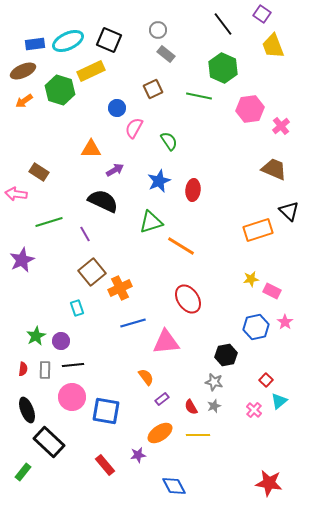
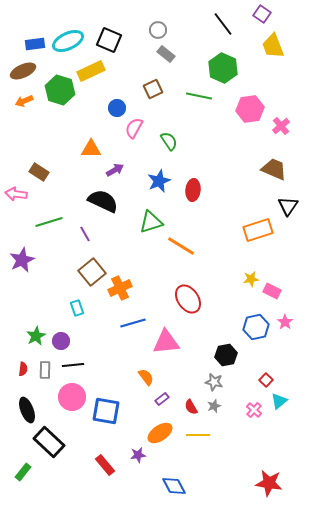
orange arrow at (24, 101): rotated 12 degrees clockwise
black triangle at (289, 211): moved 1 px left, 5 px up; rotated 20 degrees clockwise
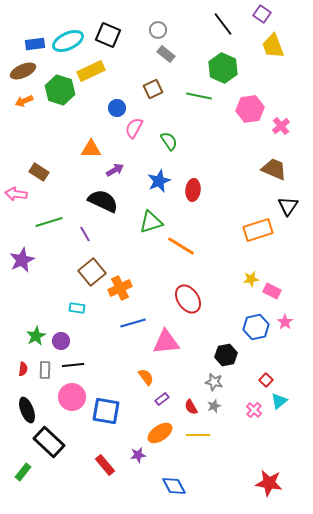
black square at (109, 40): moved 1 px left, 5 px up
cyan rectangle at (77, 308): rotated 63 degrees counterclockwise
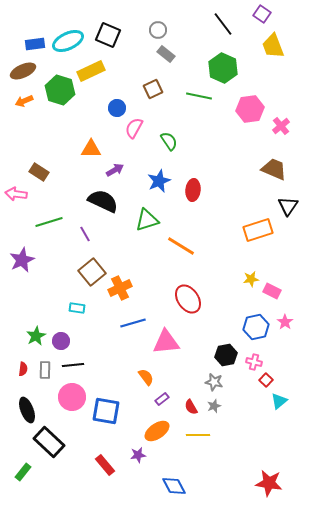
green triangle at (151, 222): moved 4 px left, 2 px up
pink cross at (254, 410): moved 48 px up; rotated 28 degrees counterclockwise
orange ellipse at (160, 433): moved 3 px left, 2 px up
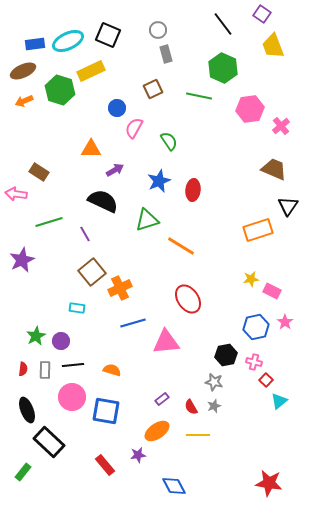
gray rectangle at (166, 54): rotated 36 degrees clockwise
orange semicircle at (146, 377): moved 34 px left, 7 px up; rotated 36 degrees counterclockwise
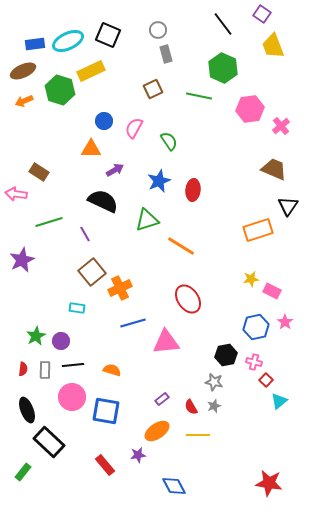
blue circle at (117, 108): moved 13 px left, 13 px down
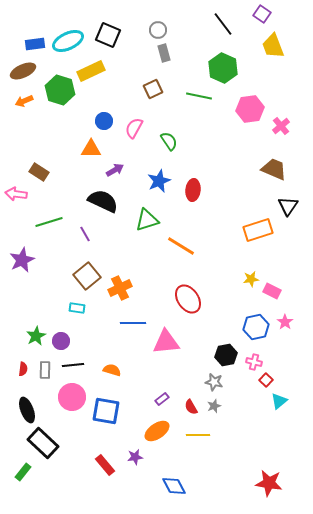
gray rectangle at (166, 54): moved 2 px left, 1 px up
brown square at (92, 272): moved 5 px left, 4 px down
blue line at (133, 323): rotated 15 degrees clockwise
black rectangle at (49, 442): moved 6 px left, 1 px down
purple star at (138, 455): moved 3 px left, 2 px down
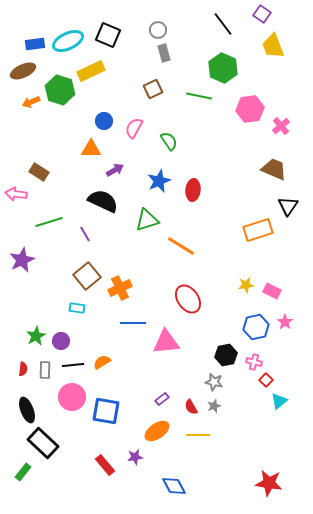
orange arrow at (24, 101): moved 7 px right, 1 px down
yellow star at (251, 279): moved 5 px left, 6 px down
orange semicircle at (112, 370): moved 10 px left, 8 px up; rotated 48 degrees counterclockwise
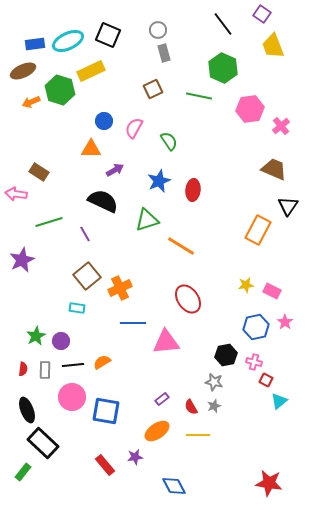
orange rectangle at (258, 230): rotated 44 degrees counterclockwise
red square at (266, 380): rotated 16 degrees counterclockwise
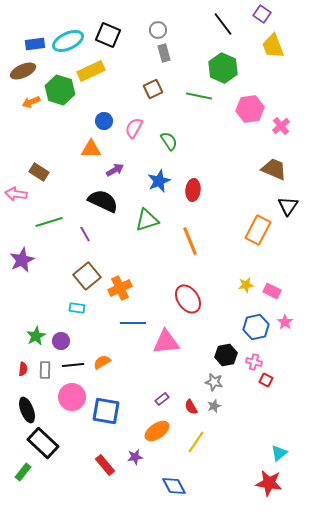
orange line at (181, 246): moved 9 px right, 5 px up; rotated 36 degrees clockwise
cyan triangle at (279, 401): moved 52 px down
yellow line at (198, 435): moved 2 px left, 7 px down; rotated 55 degrees counterclockwise
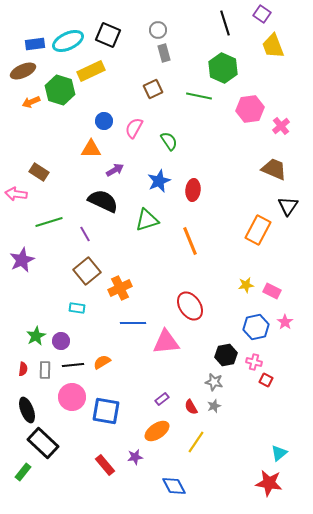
black line at (223, 24): moved 2 px right, 1 px up; rotated 20 degrees clockwise
brown square at (87, 276): moved 5 px up
red ellipse at (188, 299): moved 2 px right, 7 px down
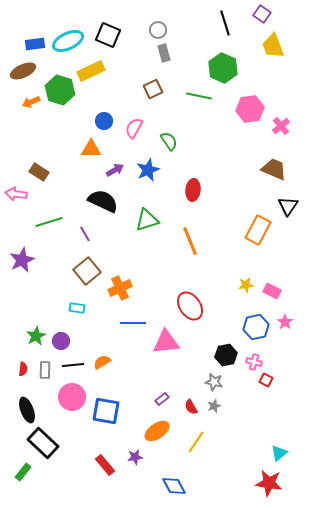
blue star at (159, 181): moved 11 px left, 11 px up
